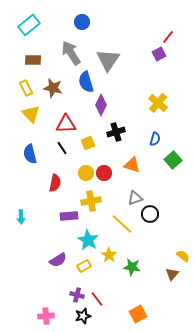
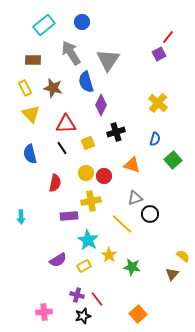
cyan rectangle at (29, 25): moved 15 px right
yellow rectangle at (26, 88): moved 1 px left
red circle at (104, 173): moved 3 px down
orange square at (138, 314): rotated 12 degrees counterclockwise
pink cross at (46, 316): moved 2 px left, 4 px up
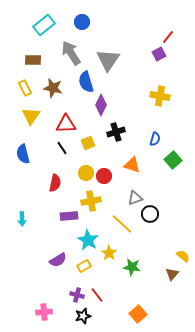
yellow cross at (158, 103): moved 2 px right, 7 px up; rotated 30 degrees counterclockwise
yellow triangle at (31, 114): moved 2 px down; rotated 18 degrees clockwise
blue semicircle at (30, 154): moved 7 px left
cyan arrow at (21, 217): moved 1 px right, 2 px down
yellow star at (109, 255): moved 2 px up
red line at (97, 299): moved 4 px up
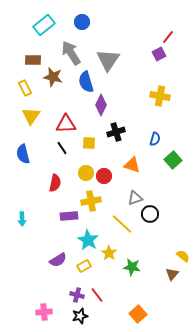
brown star at (53, 88): moved 11 px up
yellow square at (88, 143): moved 1 px right; rotated 24 degrees clockwise
black star at (83, 316): moved 3 px left
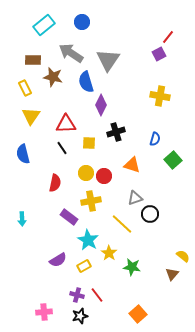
gray arrow at (71, 53): rotated 25 degrees counterclockwise
purple rectangle at (69, 216): moved 1 px down; rotated 42 degrees clockwise
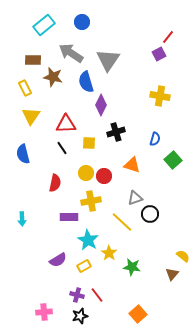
purple rectangle at (69, 217): rotated 36 degrees counterclockwise
yellow line at (122, 224): moved 2 px up
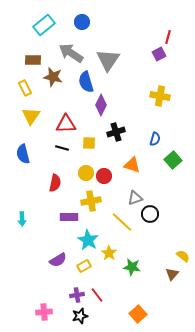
red line at (168, 37): rotated 24 degrees counterclockwise
black line at (62, 148): rotated 40 degrees counterclockwise
purple cross at (77, 295): rotated 24 degrees counterclockwise
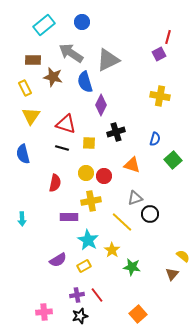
gray triangle at (108, 60): rotated 30 degrees clockwise
blue semicircle at (86, 82): moved 1 px left
red triangle at (66, 124): rotated 20 degrees clockwise
yellow star at (109, 253): moved 3 px right, 3 px up
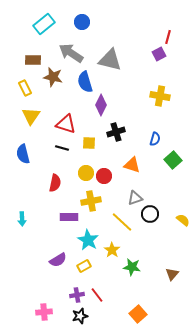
cyan rectangle at (44, 25): moved 1 px up
gray triangle at (108, 60): moved 2 px right; rotated 40 degrees clockwise
yellow semicircle at (183, 256): moved 36 px up
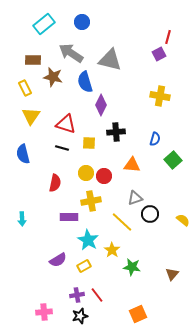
black cross at (116, 132): rotated 12 degrees clockwise
orange triangle at (132, 165): rotated 12 degrees counterclockwise
orange square at (138, 314): rotated 18 degrees clockwise
